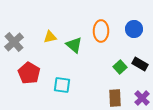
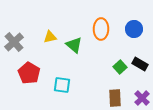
orange ellipse: moved 2 px up
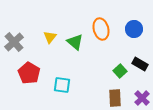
orange ellipse: rotated 15 degrees counterclockwise
yellow triangle: rotated 40 degrees counterclockwise
green triangle: moved 1 px right, 3 px up
green square: moved 4 px down
